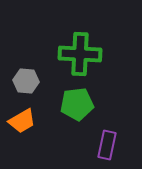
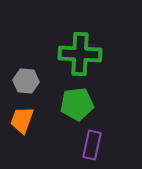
orange trapezoid: moved 1 px up; rotated 140 degrees clockwise
purple rectangle: moved 15 px left
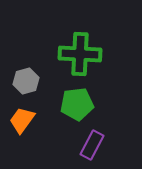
gray hexagon: rotated 20 degrees counterclockwise
orange trapezoid: rotated 16 degrees clockwise
purple rectangle: rotated 16 degrees clockwise
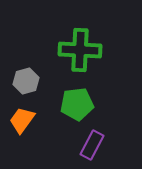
green cross: moved 4 px up
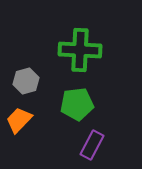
orange trapezoid: moved 3 px left; rotated 8 degrees clockwise
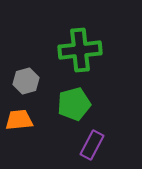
green cross: rotated 9 degrees counterclockwise
green pentagon: moved 3 px left; rotated 8 degrees counterclockwise
orange trapezoid: rotated 40 degrees clockwise
